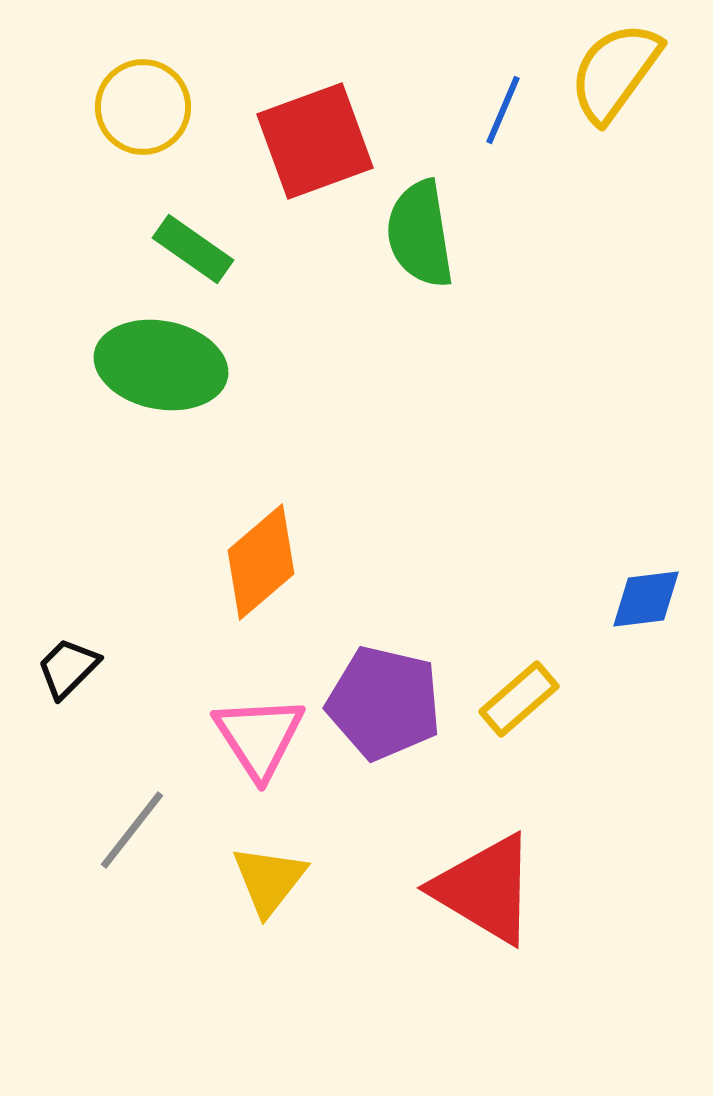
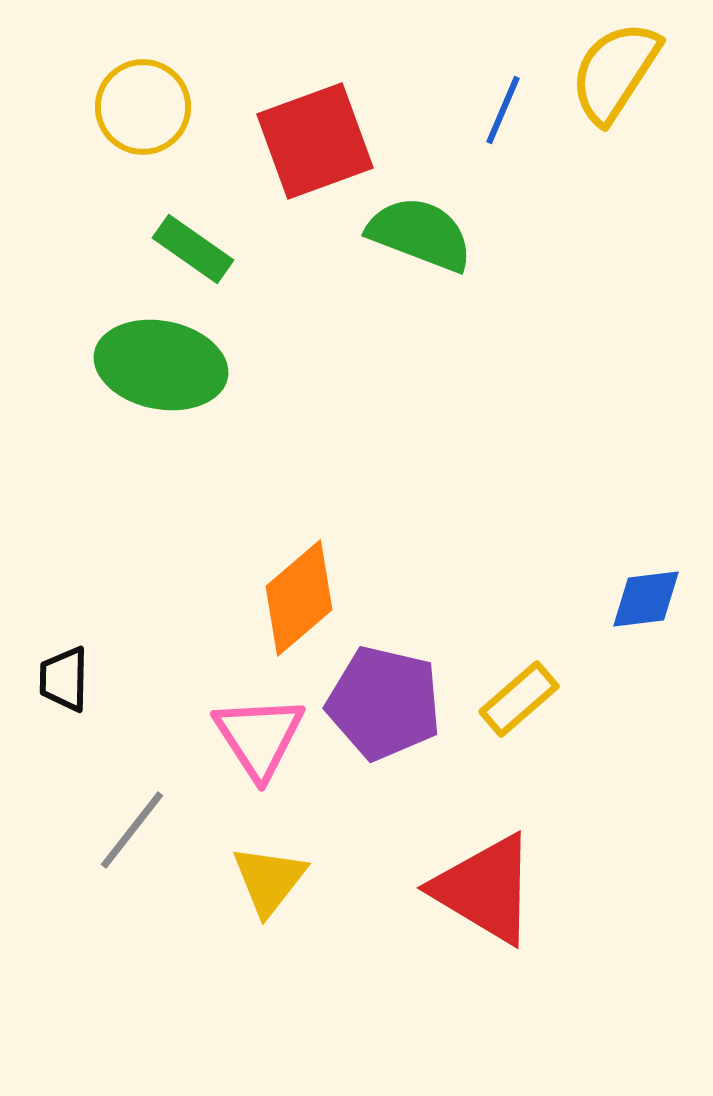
yellow semicircle: rotated 3 degrees counterclockwise
green semicircle: rotated 120 degrees clockwise
orange diamond: moved 38 px right, 36 px down
black trapezoid: moved 4 px left, 11 px down; rotated 44 degrees counterclockwise
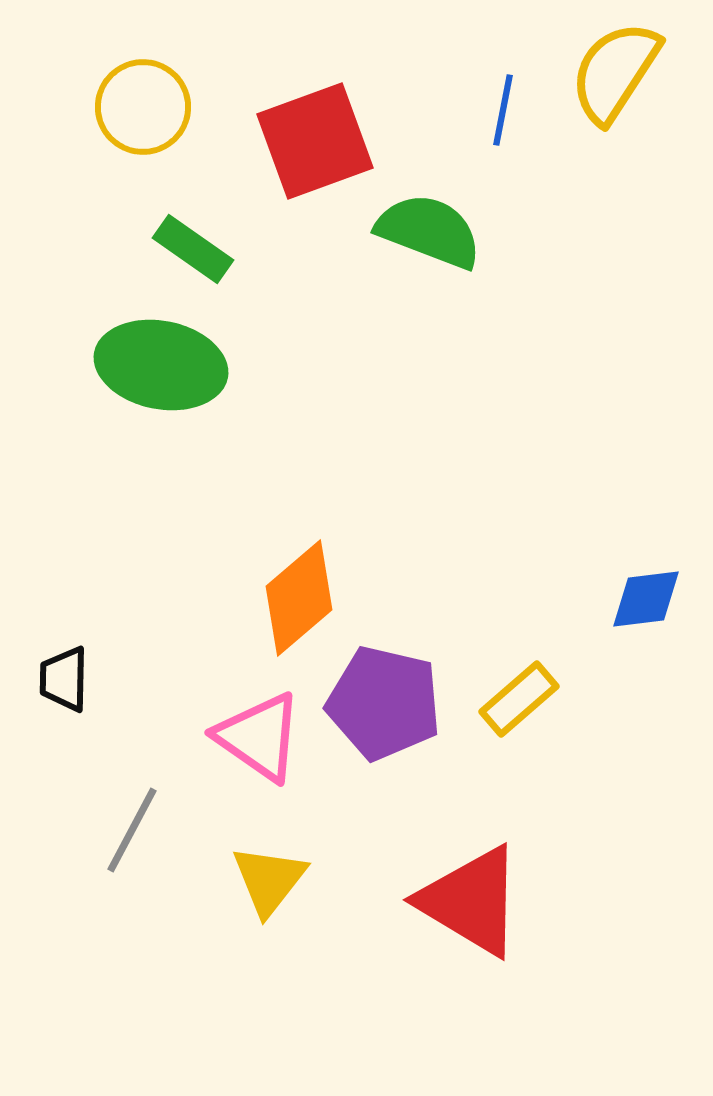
blue line: rotated 12 degrees counterclockwise
green semicircle: moved 9 px right, 3 px up
pink triangle: rotated 22 degrees counterclockwise
gray line: rotated 10 degrees counterclockwise
red triangle: moved 14 px left, 12 px down
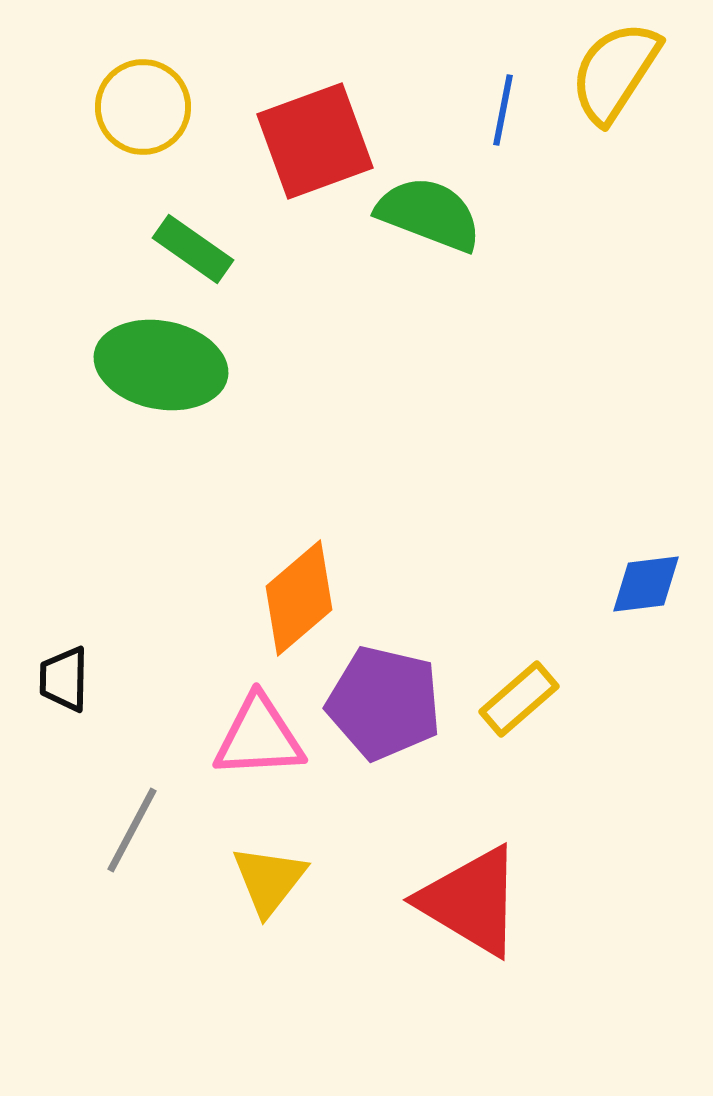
green semicircle: moved 17 px up
blue diamond: moved 15 px up
pink triangle: rotated 38 degrees counterclockwise
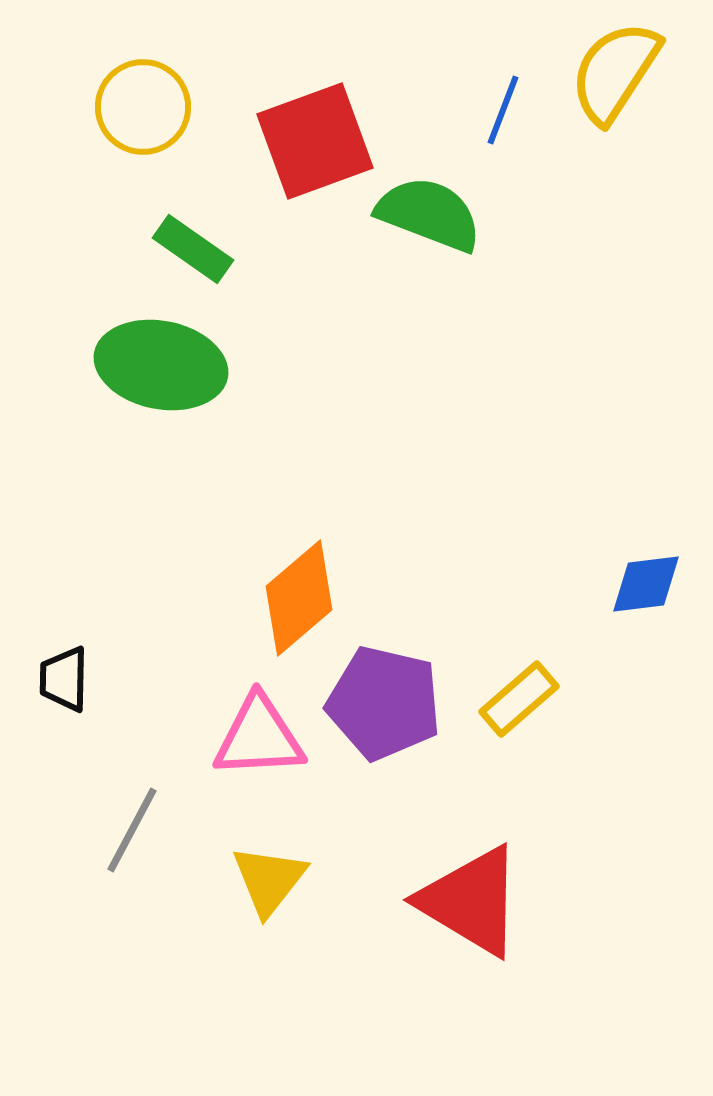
blue line: rotated 10 degrees clockwise
